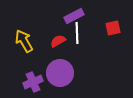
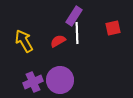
purple rectangle: rotated 30 degrees counterclockwise
purple circle: moved 7 px down
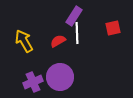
purple circle: moved 3 px up
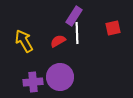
purple cross: rotated 18 degrees clockwise
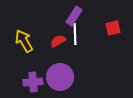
white line: moved 2 px left, 1 px down
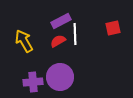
purple rectangle: moved 13 px left, 5 px down; rotated 30 degrees clockwise
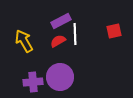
red square: moved 1 px right, 3 px down
